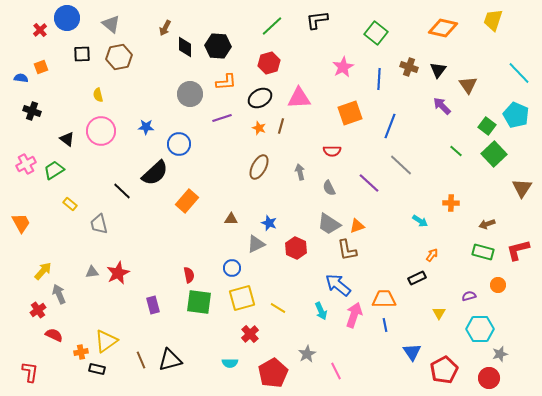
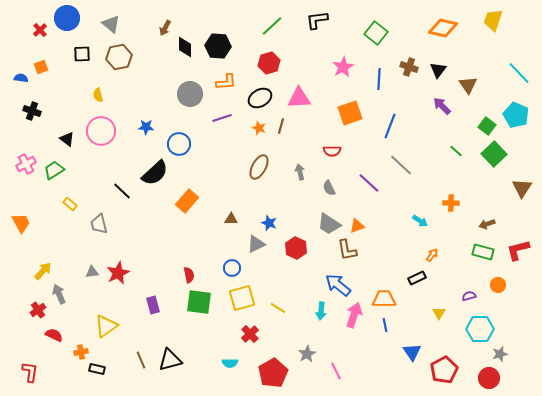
cyan arrow at (321, 311): rotated 30 degrees clockwise
yellow triangle at (106, 341): moved 15 px up
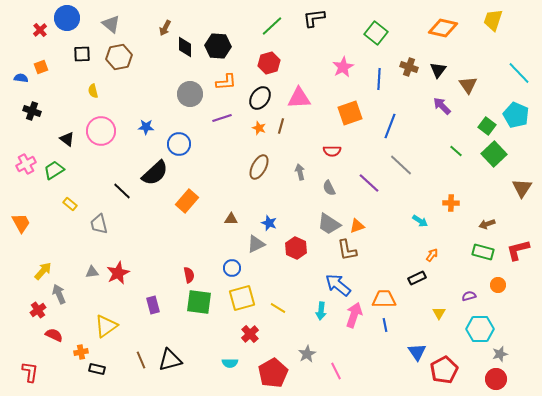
black L-shape at (317, 20): moved 3 px left, 2 px up
yellow semicircle at (98, 95): moved 5 px left, 4 px up
black ellipse at (260, 98): rotated 25 degrees counterclockwise
blue triangle at (412, 352): moved 5 px right
red circle at (489, 378): moved 7 px right, 1 px down
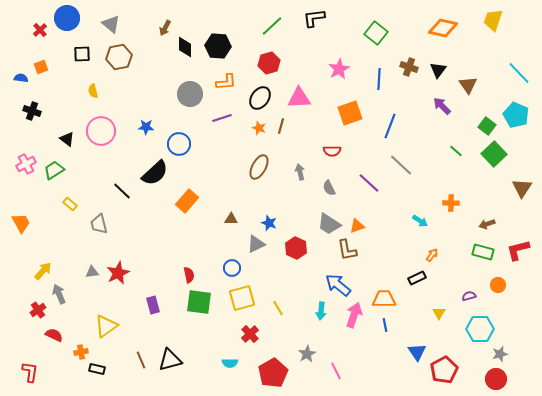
pink star at (343, 67): moved 4 px left, 2 px down
yellow line at (278, 308): rotated 28 degrees clockwise
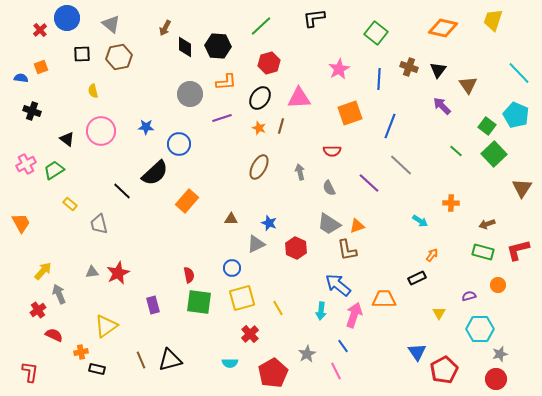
green line at (272, 26): moved 11 px left
blue line at (385, 325): moved 42 px left, 21 px down; rotated 24 degrees counterclockwise
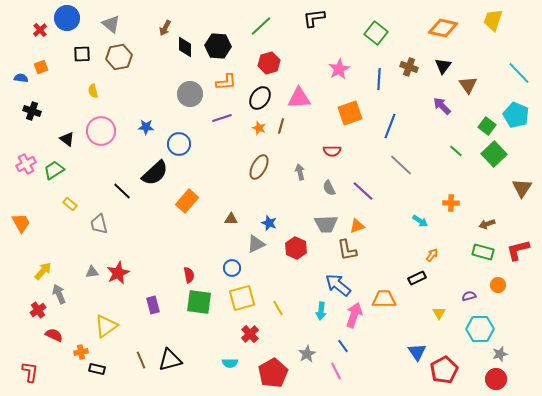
black triangle at (438, 70): moved 5 px right, 4 px up
purple line at (369, 183): moved 6 px left, 8 px down
gray trapezoid at (329, 224): moved 3 px left; rotated 35 degrees counterclockwise
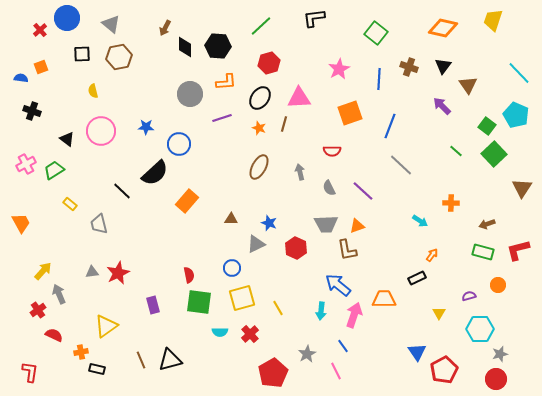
brown line at (281, 126): moved 3 px right, 2 px up
cyan semicircle at (230, 363): moved 10 px left, 31 px up
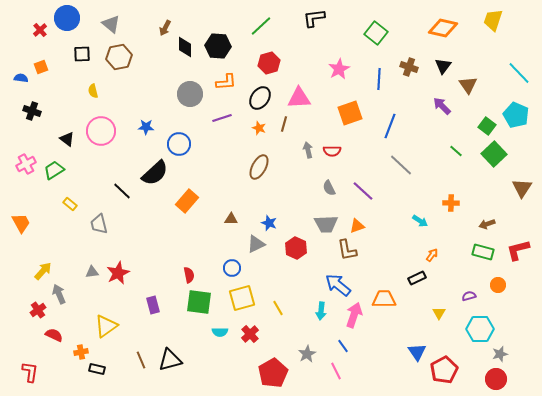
gray arrow at (300, 172): moved 8 px right, 22 px up
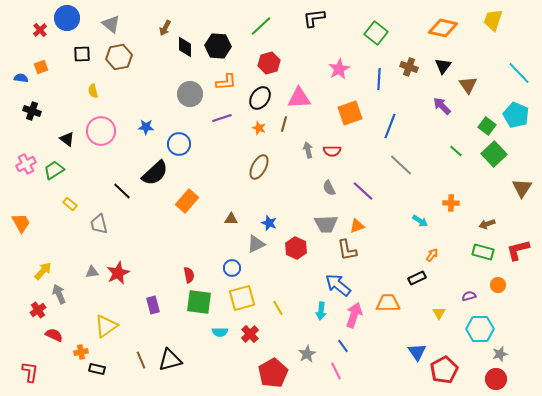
orange trapezoid at (384, 299): moved 4 px right, 4 px down
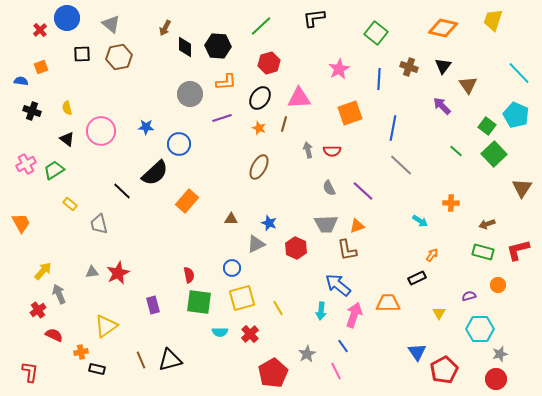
blue semicircle at (21, 78): moved 3 px down
yellow semicircle at (93, 91): moved 26 px left, 17 px down
blue line at (390, 126): moved 3 px right, 2 px down; rotated 10 degrees counterclockwise
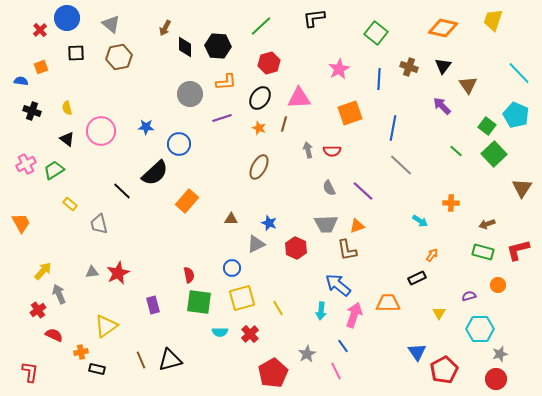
black square at (82, 54): moved 6 px left, 1 px up
